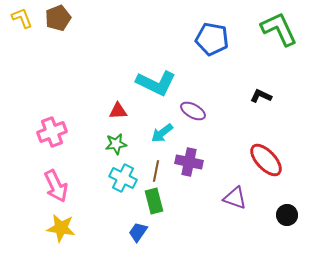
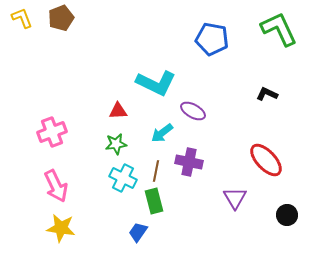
brown pentagon: moved 3 px right
black L-shape: moved 6 px right, 2 px up
purple triangle: rotated 40 degrees clockwise
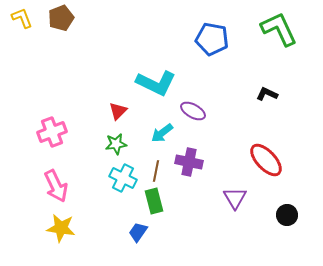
red triangle: rotated 42 degrees counterclockwise
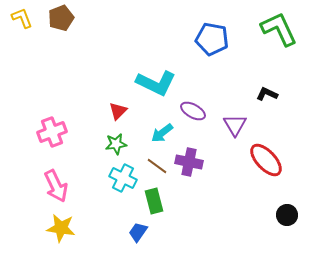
brown line: moved 1 px right, 5 px up; rotated 65 degrees counterclockwise
purple triangle: moved 73 px up
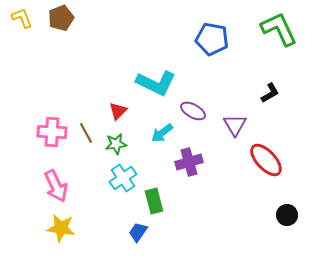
black L-shape: moved 3 px right, 1 px up; rotated 125 degrees clockwise
pink cross: rotated 24 degrees clockwise
purple cross: rotated 28 degrees counterclockwise
brown line: moved 71 px left, 33 px up; rotated 25 degrees clockwise
cyan cross: rotated 28 degrees clockwise
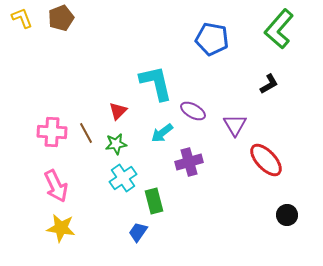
green L-shape: rotated 114 degrees counterclockwise
cyan L-shape: rotated 129 degrees counterclockwise
black L-shape: moved 1 px left, 9 px up
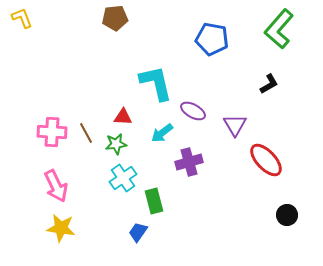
brown pentagon: moved 54 px right; rotated 15 degrees clockwise
red triangle: moved 5 px right, 6 px down; rotated 48 degrees clockwise
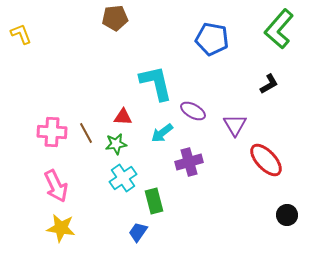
yellow L-shape: moved 1 px left, 16 px down
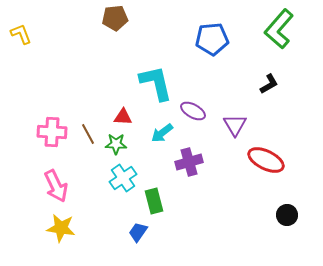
blue pentagon: rotated 16 degrees counterclockwise
brown line: moved 2 px right, 1 px down
green star: rotated 10 degrees clockwise
red ellipse: rotated 21 degrees counterclockwise
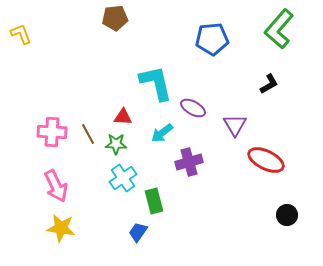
purple ellipse: moved 3 px up
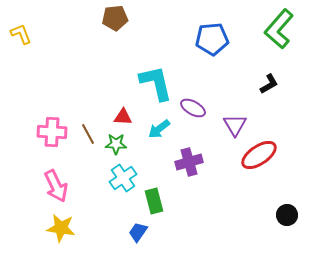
cyan arrow: moved 3 px left, 4 px up
red ellipse: moved 7 px left, 5 px up; rotated 60 degrees counterclockwise
